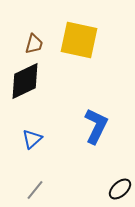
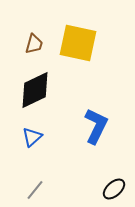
yellow square: moved 1 px left, 3 px down
black diamond: moved 10 px right, 9 px down
blue triangle: moved 2 px up
black ellipse: moved 6 px left
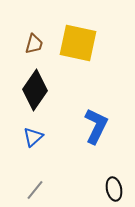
black diamond: rotated 30 degrees counterclockwise
blue triangle: moved 1 px right
black ellipse: rotated 60 degrees counterclockwise
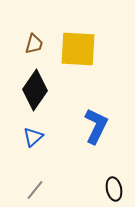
yellow square: moved 6 px down; rotated 9 degrees counterclockwise
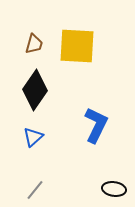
yellow square: moved 1 px left, 3 px up
blue L-shape: moved 1 px up
black ellipse: rotated 70 degrees counterclockwise
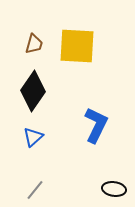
black diamond: moved 2 px left, 1 px down
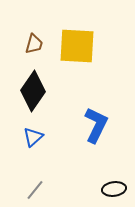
black ellipse: rotated 15 degrees counterclockwise
